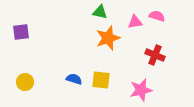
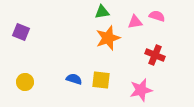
green triangle: moved 2 px right; rotated 21 degrees counterclockwise
purple square: rotated 30 degrees clockwise
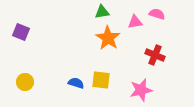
pink semicircle: moved 2 px up
orange star: rotated 20 degrees counterclockwise
blue semicircle: moved 2 px right, 4 px down
